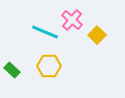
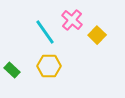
cyan line: rotated 32 degrees clockwise
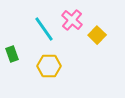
cyan line: moved 1 px left, 3 px up
green rectangle: moved 16 px up; rotated 28 degrees clockwise
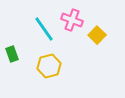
pink cross: rotated 20 degrees counterclockwise
yellow hexagon: rotated 15 degrees counterclockwise
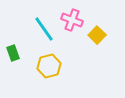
green rectangle: moved 1 px right, 1 px up
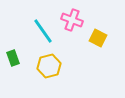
cyan line: moved 1 px left, 2 px down
yellow square: moved 1 px right, 3 px down; rotated 18 degrees counterclockwise
green rectangle: moved 5 px down
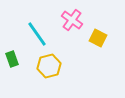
pink cross: rotated 15 degrees clockwise
cyan line: moved 6 px left, 3 px down
green rectangle: moved 1 px left, 1 px down
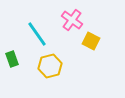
yellow square: moved 7 px left, 3 px down
yellow hexagon: moved 1 px right
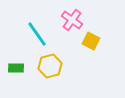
green rectangle: moved 4 px right, 9 px down; rotated 70 degrees counterclockwise
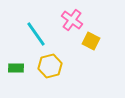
cyan line: moved 1 px left
